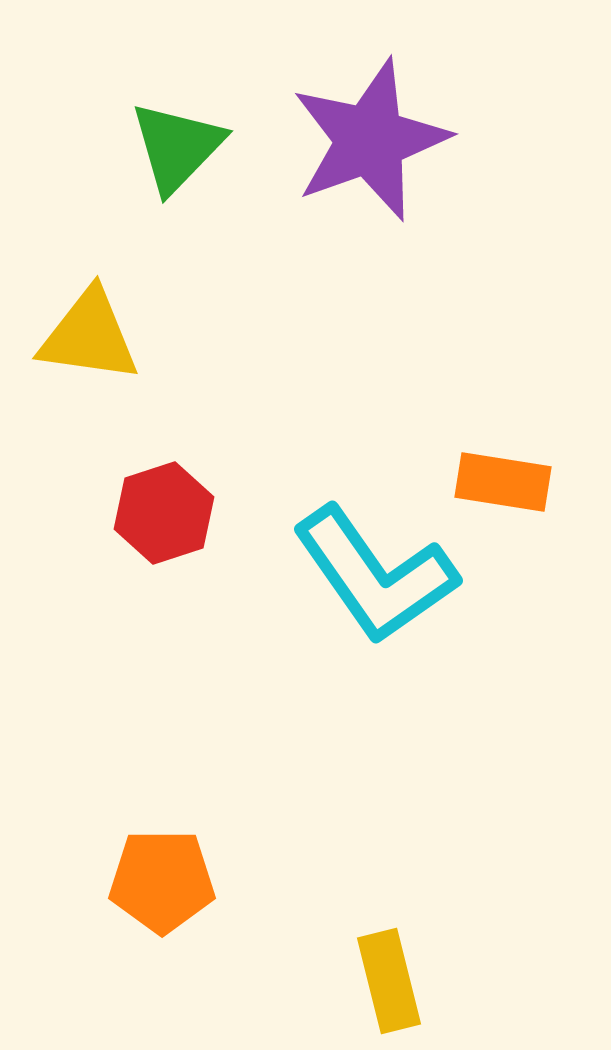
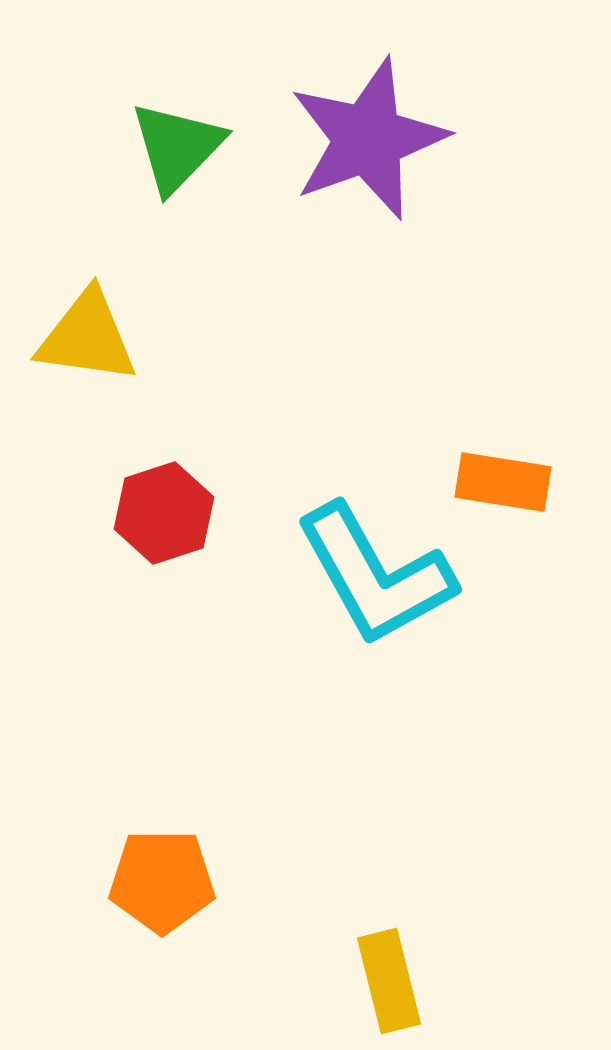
purple star: moved 2 px left, 1 px up
yellow triangle: moved 2 px left, 1 px down
cyan L-shape: rotated 6 degrees clockwise
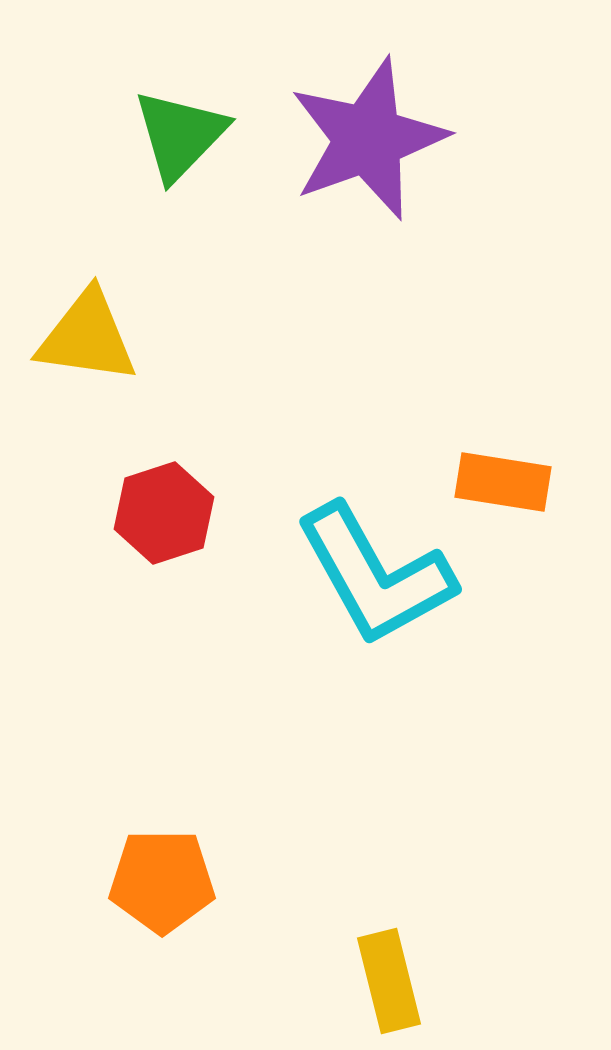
green triangle: moved 3 px right, 12 px up
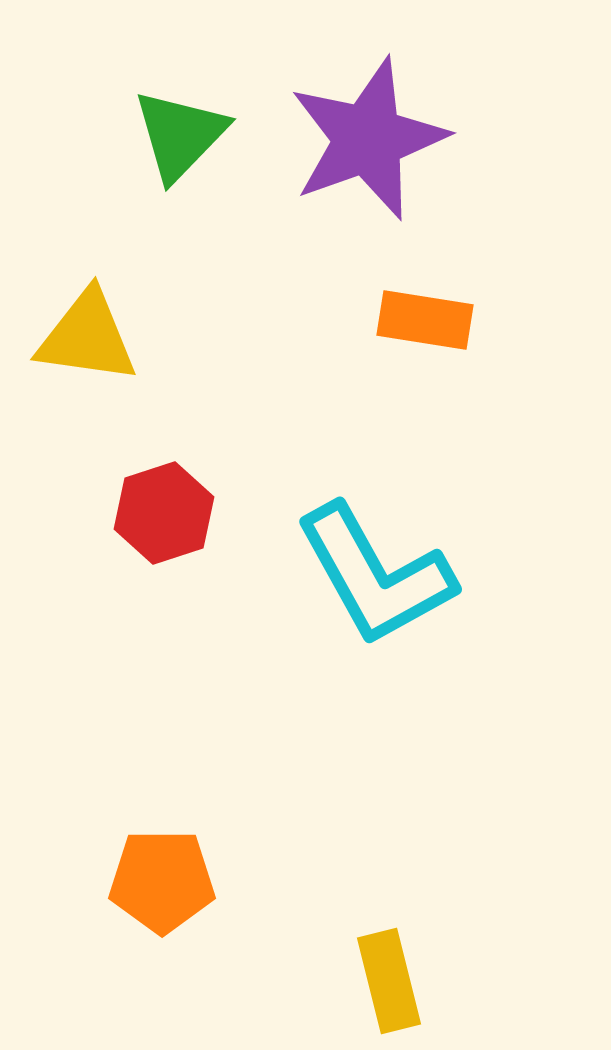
orange rectangle: moved 78 px left, 162 px up
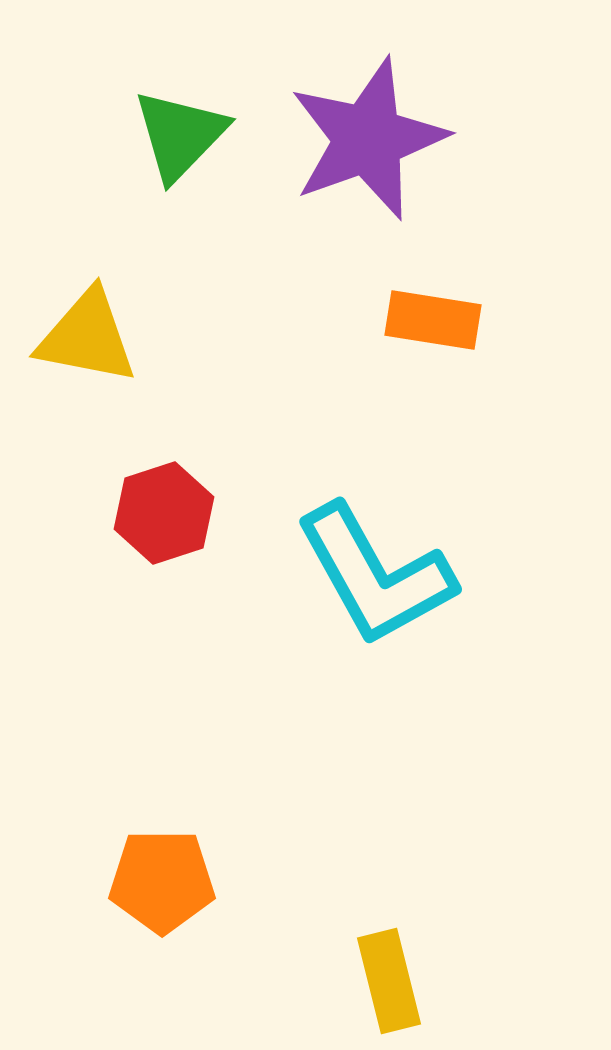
orange rectangle: moved 8 px right
yellow triangle: rotated 3 degrees clockwise
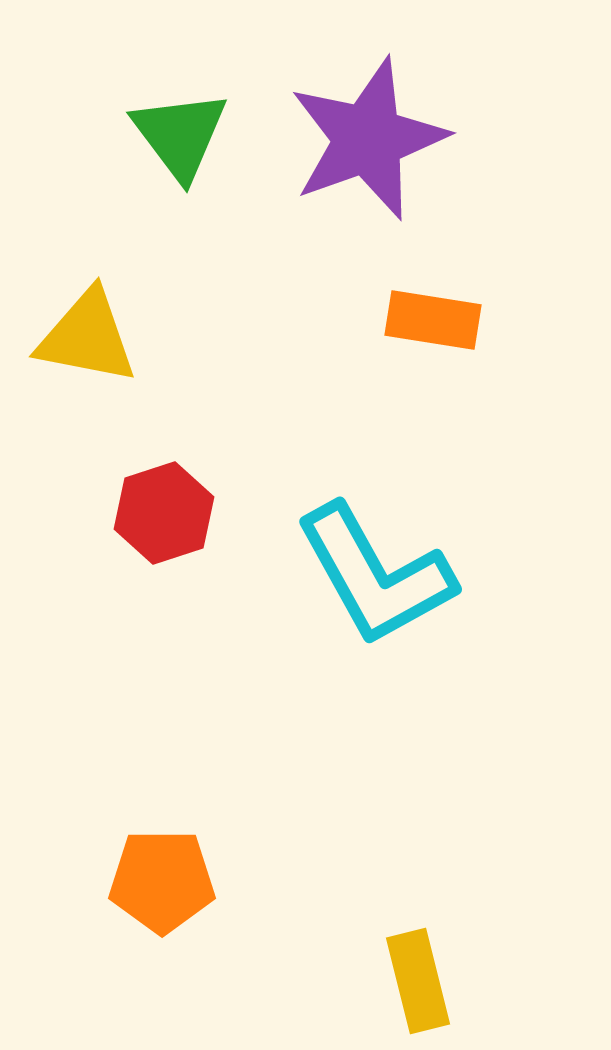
green triangle: rotated 21 degrees counterclockwise
yellow rectangle: moved 29 px right
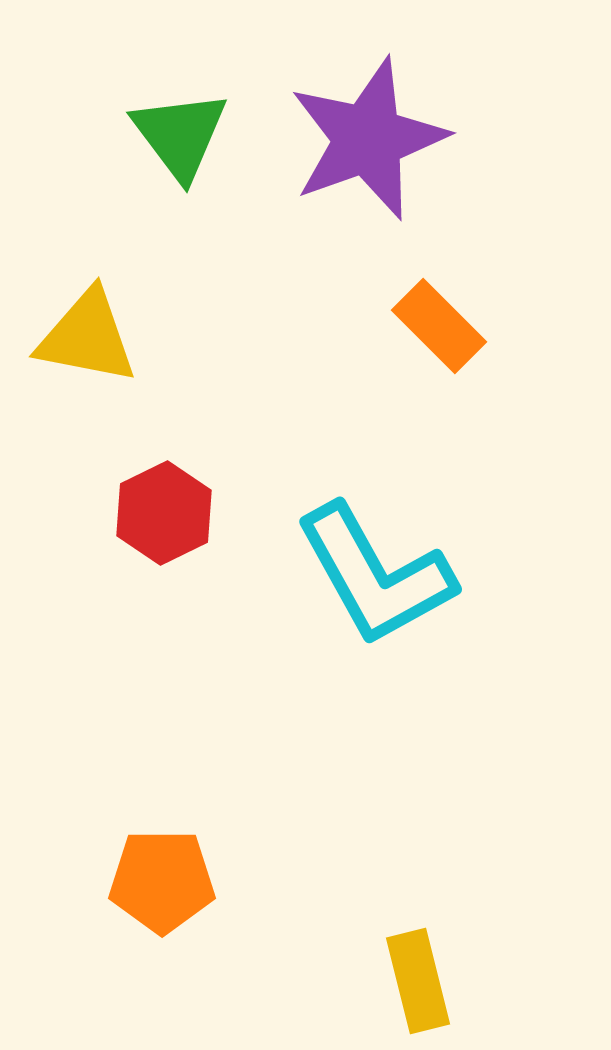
orange rectangle: moved 6 px right, 6 px down; rotated 36 degrees clockwise
red hexagon: rotated 8 degrees counterclockwise
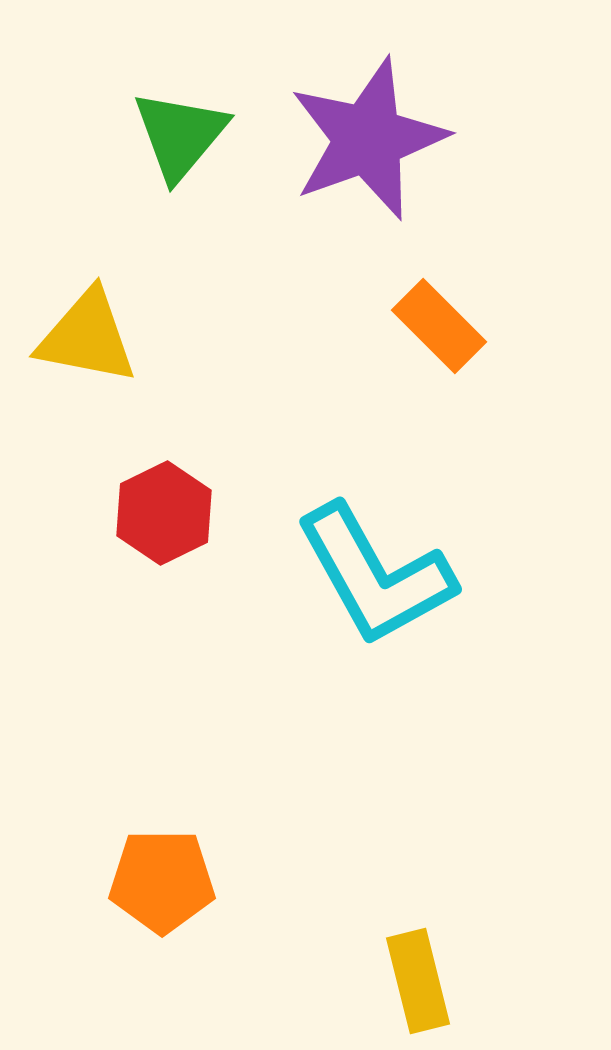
green triangle: rotated 17 degrees clockwise
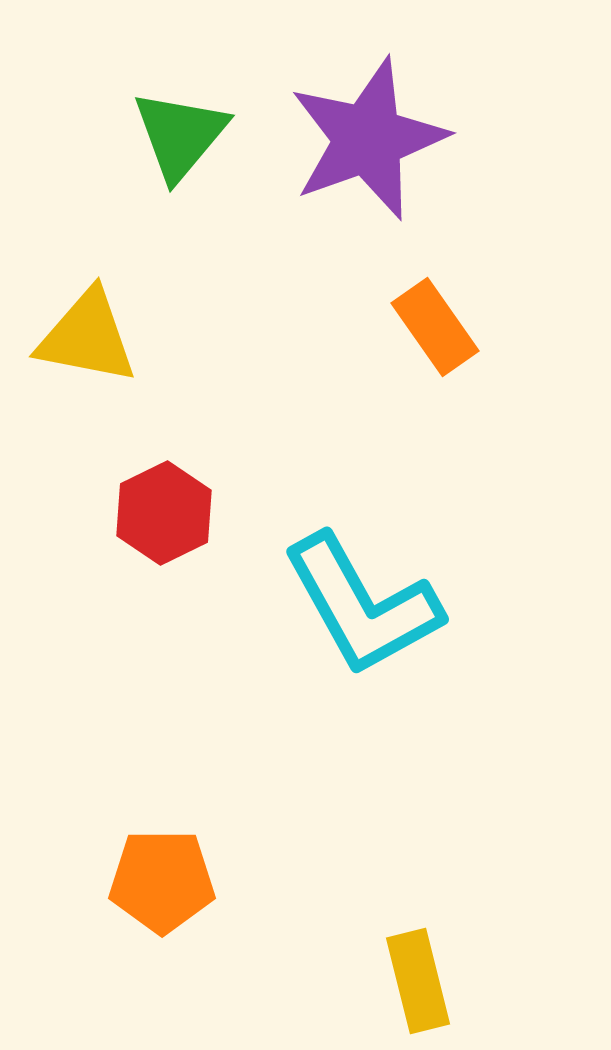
orange rectangle: moved 4 px left, 1 px down; rotated 10 degrees clockwise
cyan L-shape: moved 13 px left, 30 px down
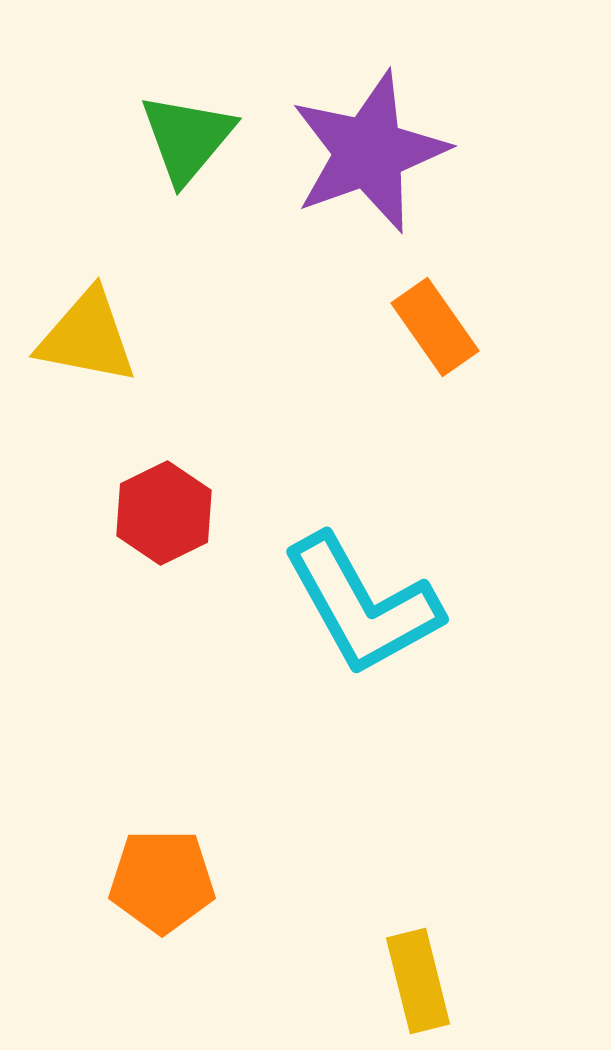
green triangle: moved 7 px right, 3 px down
purple star: moved 1 px right, 13 px down
